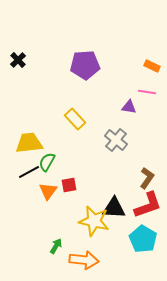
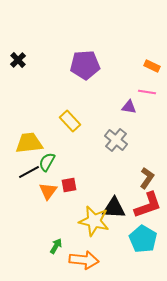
yellow rectangle: moved 5 px left, 2 px down
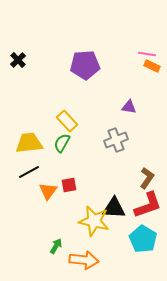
pink line: moved 38 px up
yellow rectangle: moved 3 px left
gray cross: rotated 30 degrees clockwise
green semicircle: moved 15 px right, 19 px up
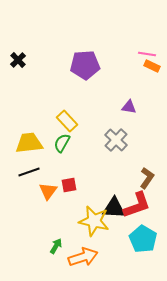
gray cross: rotated 25 degrees counterclockwise
black line: rotated 10 degrees clockwise
red L-shape: moved 11 px left
orange arrow: moved 1 px left, 3 px up; rotated 24 degrees counterclockwise
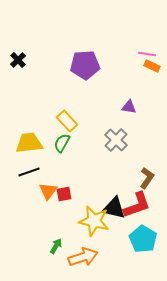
red square: moved 5 px left, 9 px down
black triangle: rotated 10 degrees clockwise
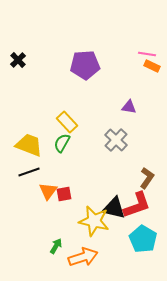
yellow rectangle: moved 1 px down
yellow trapezoid: moved 2 px down; rotated 28 degrees clockwise
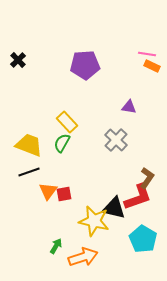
red L-shape: moved 1 px right, 8 px up
